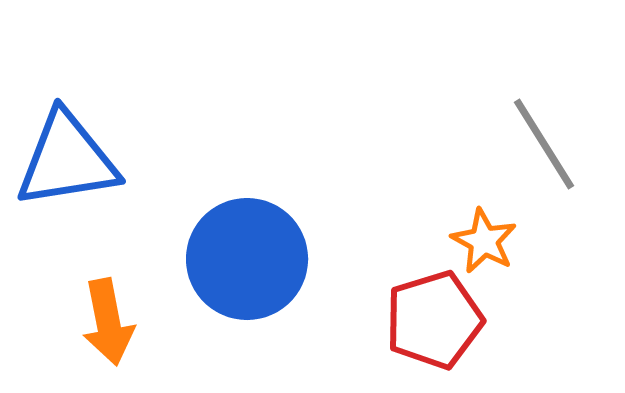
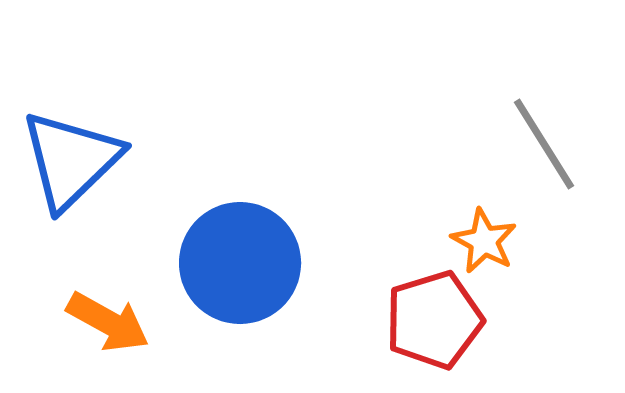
blue triangle: moved 4 px right; rotated 35 degrees counterclockwise
blue circle: moved 7 px left, 4 px down
orange arrow: rotated 50 degrees counterclockwise
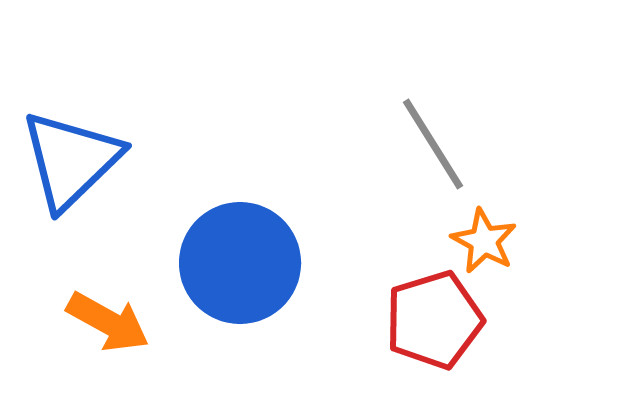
gray line: moved 111 px left
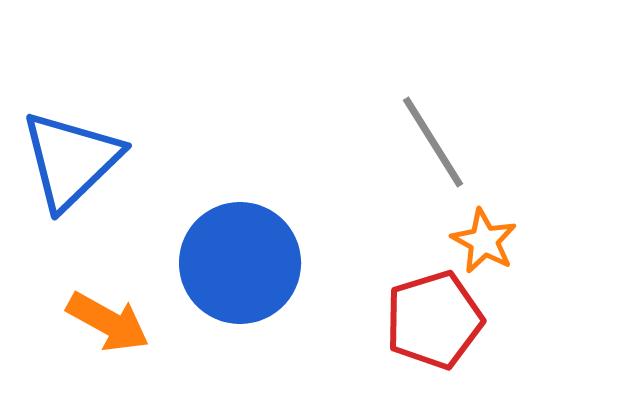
gray line: moved 2 px up
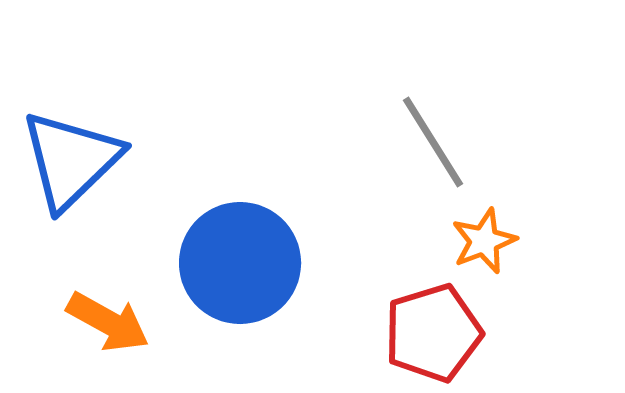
orange star: rotated 22 degrees clockwise
red pentagon: moved 1 px left, 13 px down
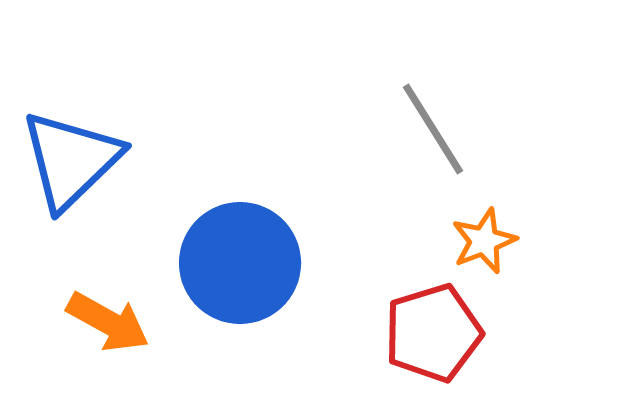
gray line: moved 13 px up
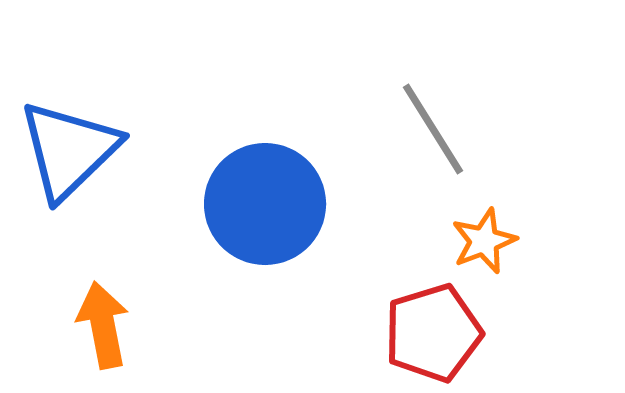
blue triangle: moved 2 px left, 10 px up
blue circle: moved 25 px right, 59 px up
orange arrow: moved 5 px left, 3 px down; rotated 130 degrees counterclockwise
